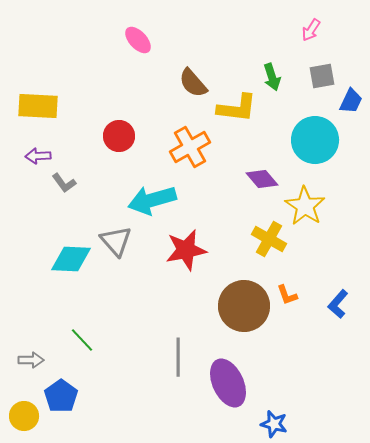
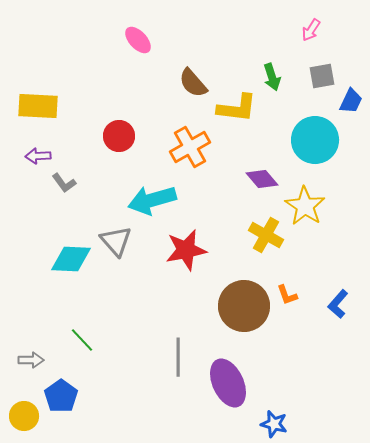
yellow cross: moved 3 px left, 4 px up
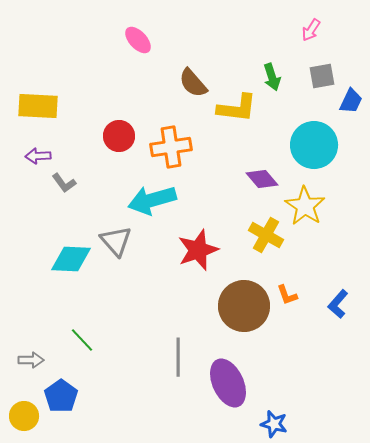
cyan circle: moved 1 px left, 5 px down
orange cross: moved 19 px left; rotated 21 degrees clockwise
red star: moved 12 px right; rotated 9 degrees counterclockwise
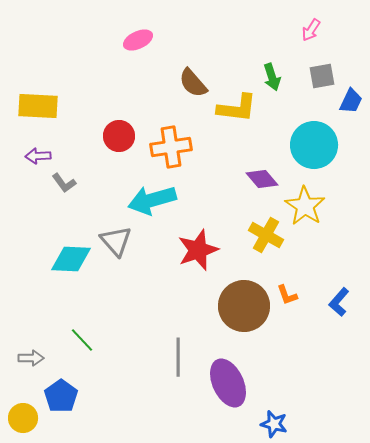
pink ellipse: rotated 72 degrees counterclockwise
blue L-shape: moved 1 px right, 2 px up
gray arrow: moved 2 px up
yellow circle: moved 1 px left, 2 px down
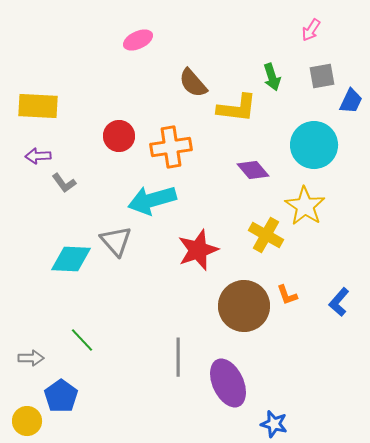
purple diamond: moved 9 px left, 9 px up
yellow circle: moved 4 px right, 3 px down
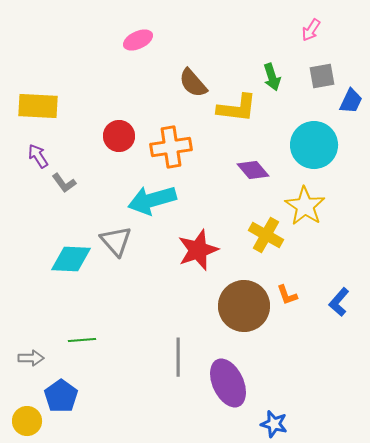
purple arrow: rotated 60 degrees clockwise
green line: rotated 52 degrees counterclockwise
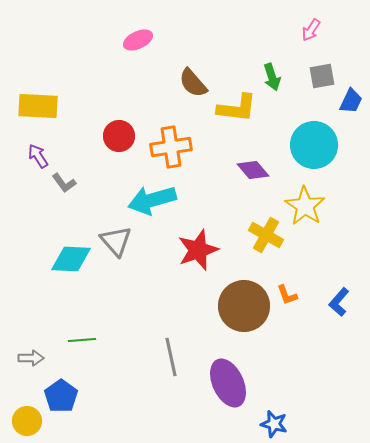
gray line: moved 7 px left; rotated 12 degrees counterclockwise
